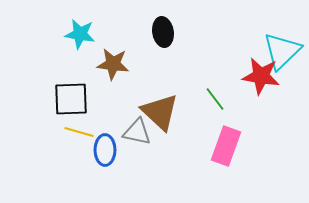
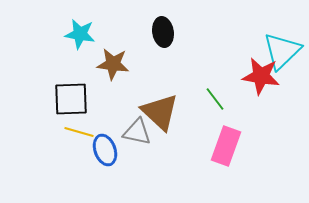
blue ellipse: rotated 20 degrees counterclockwise
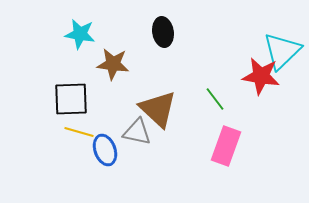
brown triangle: moved 2 px left, 3 px up
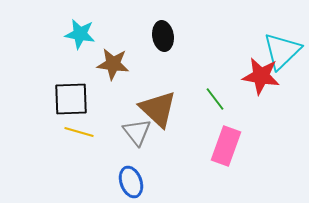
black ellipse: moved 4 px down
gray triangle: rotated 40 degrees clockwise
blue ellipse: moved 26 px right, 32 px down
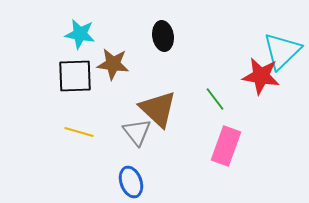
black square: moved 4 px right, 23 px up
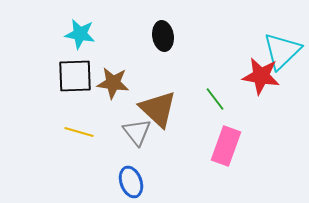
brown star: moved 19 px down
